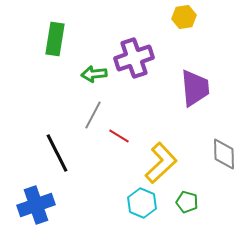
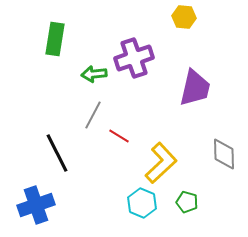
yellow hexagon: rotated 15 degrees clockwise
purple trapezoid: rotated 18 degrees clockwise
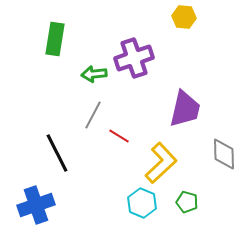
purple trapezoid: moved 10 px left, 21 px down
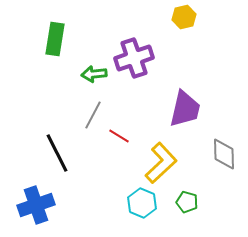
yellow hexagon: rotated 20 degrees counterclockwise
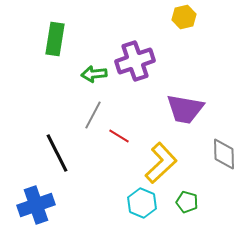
purple cross: moved 1 px right, 3 px down
purple trapezoid: rotated 87 degrees clockwise
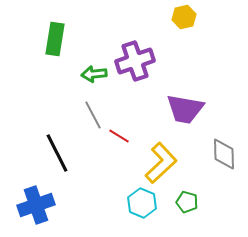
gray line: rotated 56 degrees counterclockwise
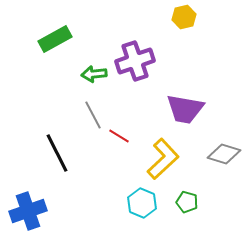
green rectangle: rotated 52 degrees clockwise
gray diamond: rotated 72 degrees counterclockwise
yellow L-shape: moved 2 px right, 4 px up
blue cross: moved 8 px left, 6 px down
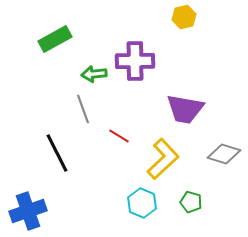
purple cross: rotated 18 degrees clockwise
gray line: moved 10 px left, 6 px up; rotated 8 degrees clockwise
green pentagon: moved 4 px right
